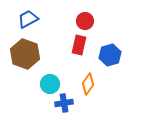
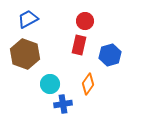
blue cross: moved 1 px left, 1 px down
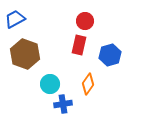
blue trapezoid: moved 13 px left
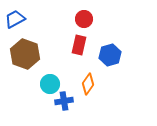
red circle: moved 1 px left, 2 px up
blue cross: moved 1 px right, 3 px up
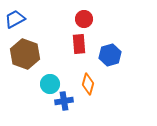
red rectangle: moved 1 px up; rotated 18 degrees counterclockwise
orange diamond: rotated 20 degrees counterclockwise
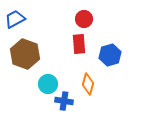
cyan circle: moved 2 px left
blue cross: rotated 18 degrees clockwise
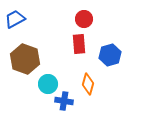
brown hexagon: moved 5 px down
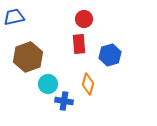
blue trapezoid: moved 1 px left, 2 px up; rotated 15 degrees clockwise
brown hexagon: moved 3 px right, 2 px up; rotated 20 degrees clockwise
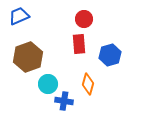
blue trapezoid: moved 5 px right, 1 px up; rotated 10 degrees counterclockwise
